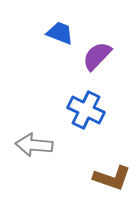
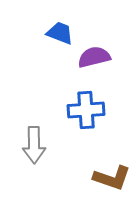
purple semicircle: moved 3 px left, 1 px down; rotated 32 degrees clockwise
blue cross: rotated 30 degrees counterclockwise
gray arrow: rotated 96 degrees counterclockwise
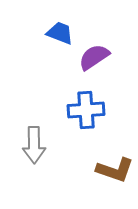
purple semicircle: rotated 20 degrees counterclockwise
brown L-shape: moved 3 px right, 8 px up
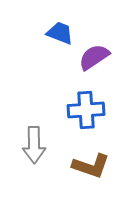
brown L-shape: moved 24 px left, 4 px up
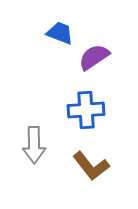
brown L-shape: rotated 33 degrees clockwise
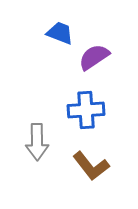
gray arrow: moved 3 px right, 3 px up
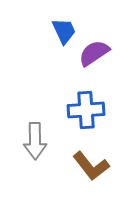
blue trapezoid: moved 4 px right, 2 px up; rotated 44 degrees clockwise
purple semicircle: moved 4 px up
gray arrow: moved 2 px left, 1 px up
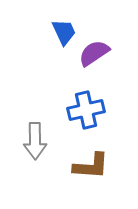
blue trapezoid: moved 1 px down
blue cross: rotated 9 degrees counterclockwise
brown L-shape: rotated 48 degrees counterclockwise
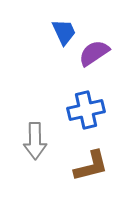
brown L-shape: rotated 18 degrees counterclockwise
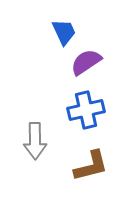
purple semicircle: moved 8 px left, 9 px down
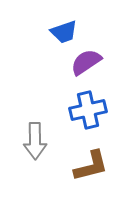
blue trapezoid: rotated 96 degrees clockwise
blue cross: moved 2 px right
